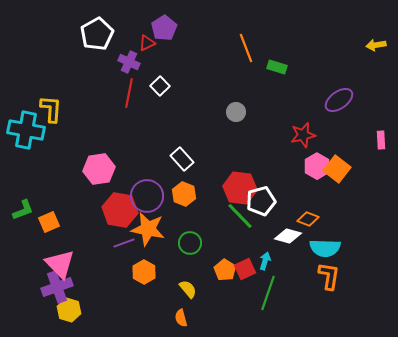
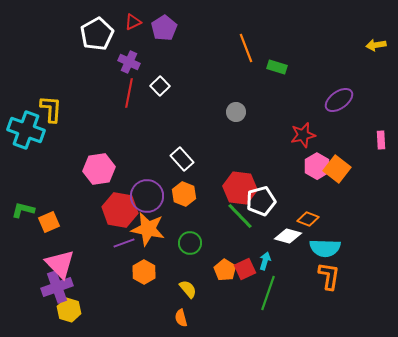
red triangle at (147, 43): moved 14 px left, 21 px up
cyan cross at (26, 130): rotated 9 degrees clockwise
green L-shape at (23, 210): rotated 145 degrees counterclockwise
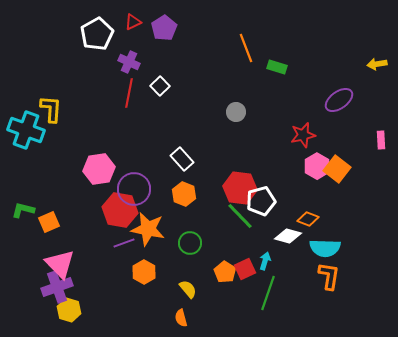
yellow arrow at (376, 45): moved 1 px right, 19 px down
purple circle at (147, 196): moved 13 px left, 7 px up
orange pentagon at (225, 270): moved 2 px down
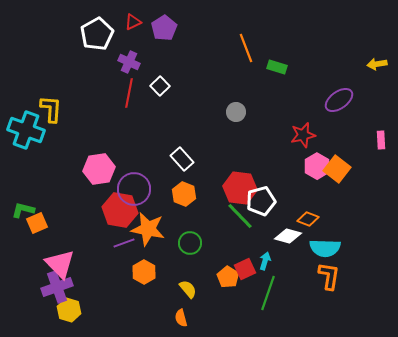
orange square at (49, 222): moved 12 px left, 1 px down
orange pentagon at (225, 272): moved 3 px right, 5 px down
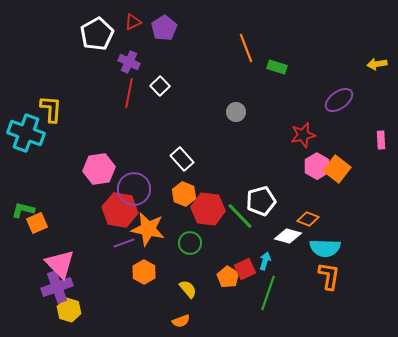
cyan cross at (26, 130): moved 3 px down
red hexagon at (240, 188): moved 32 px left, 21 px down
orange semicircle at (181, 318): moved 3 px down; rotated 96 degrees counterclockwise
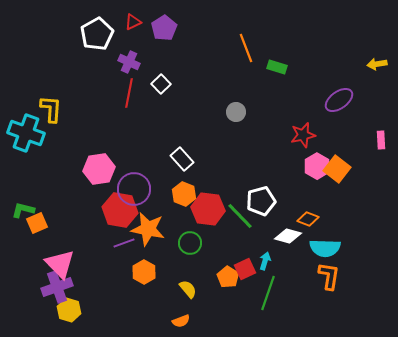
white square at (160, 86): moved 1 px right, 2 px up
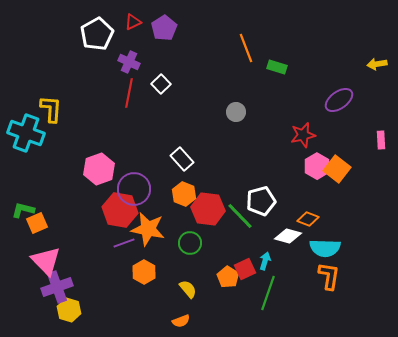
pink hexagon at (99, 169): rotated 12 degrees counterclockwise
pink triangle at (60, 264): moved 14 px left, 3 px up
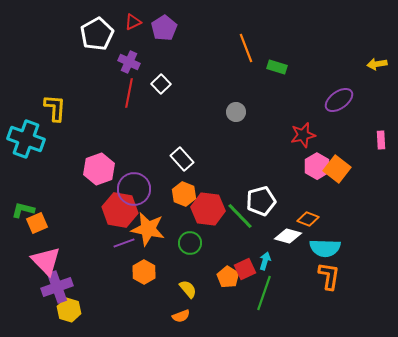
yellow L-shape at (51, 109): moved 4 px right, 1 px up
cyan cross at (26, 133): moved 6 px down
green line at (268, 293): moved 4 px left
orange semicircle at (181, 321): moved 5 px up
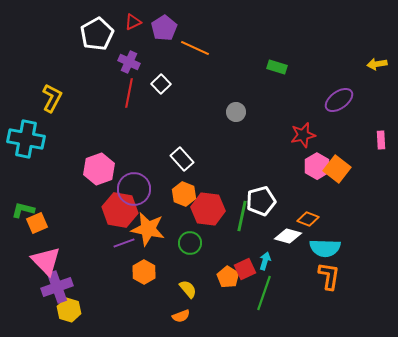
orange line at (246, 48): moved 51 px left; rotated 44 degrees counterclockwise
yellow L-shape at (55, 108): moved 3 px left, 10 px up; rotated 24 degrees clockwise
cyan cross at (26, 139): rotated 9 degrees counterclockwise
green line at (240, 216): moved 2 px right; rotated 56 degrees clockwise
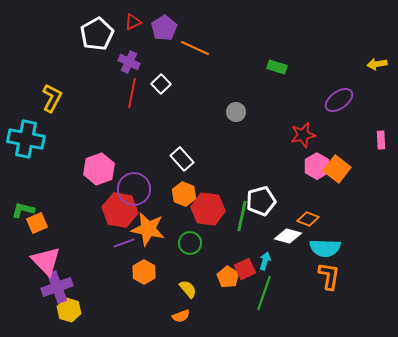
red line at (129, 93): moved 3 px right
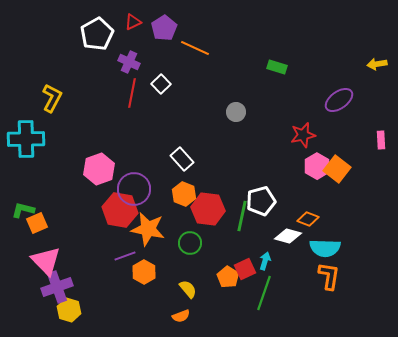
cyan cross at (26, 139): rotated 12 degrees counterclockwise
purple line at (124, 243): moved 1 px right, 13 px down
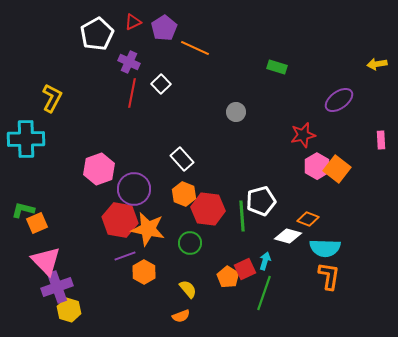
red hexagon at (120, 210): moved 10 px down
green line at (242, 216): rotated 16 degrees counterclockwise
